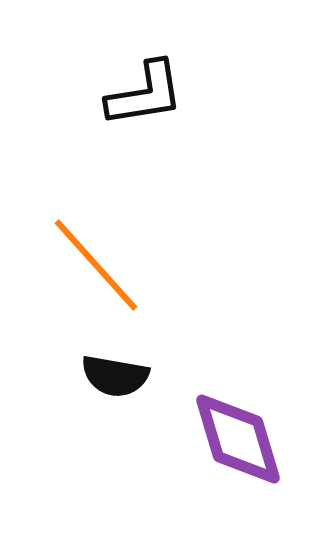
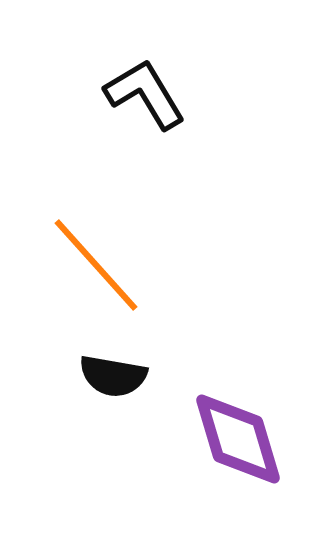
black L-shape: rotated 112 degrees counterclockwise
black semicircle: moved 2 px left
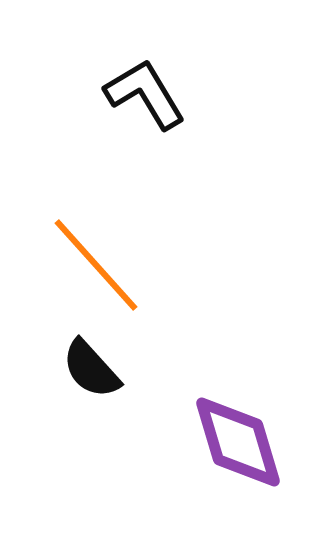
black semicircle: moved 22 px left, 7 px up; rotated 38 degrees clockwise
purple diamond: moved 3 px down
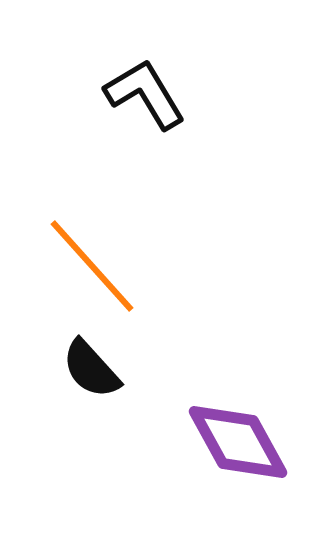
orange line: moved 4 px left, 1 px down
purple diamond: rotated 12 degrees counterclockwise
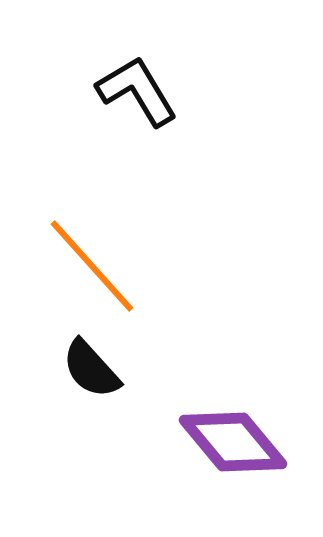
black L-shape: moved 8 px left, 3 px up
purple diamond: moved 5 px left; rotated 11 degrees counterclockwise
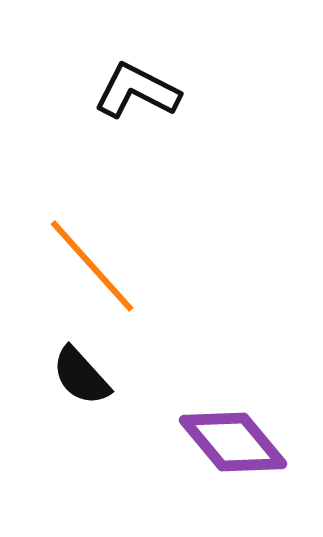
black L-shape: rotated 32 degrees counterclockwise
black semicircle: moved 10 px left, 7 px down
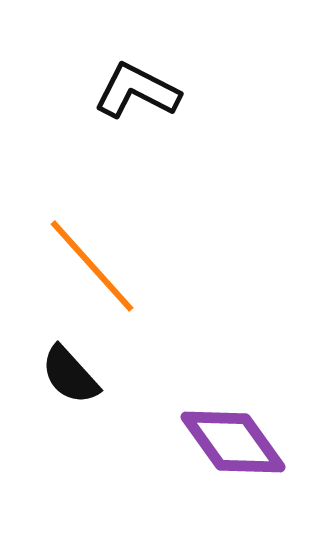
black semicircle: moved 11 px left, 1 px up
purple diamond: rotated 4 degrees clockwise
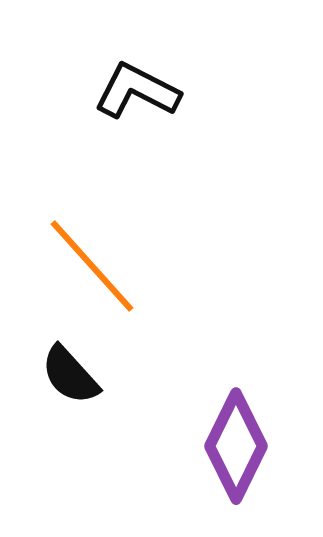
purple diamond: moved 3 px right, 4 px down; rotated 62 degrees clockwise
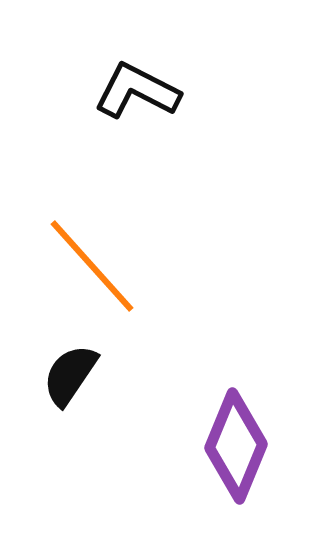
black semicircle: rotated 76 degrees clockwise
purple diamond: rotated 4 degrees counterclockwise
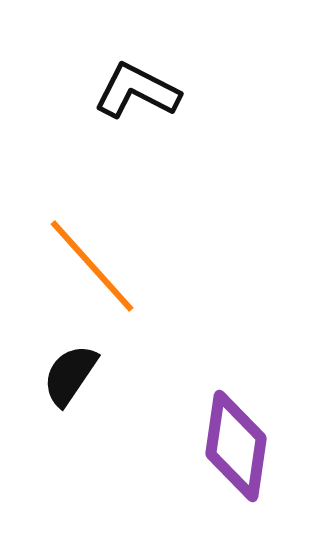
purple diamond: rotated 14 degrees counterclockwise
